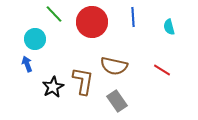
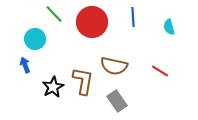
blue arrow: moved 2 px left, 1 px down
red line: moved 2 px left, 1 px down
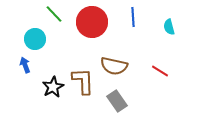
brown L-shape: rotated 12 degrees counterclockwise
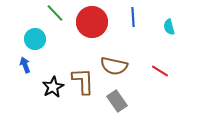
green line: moved 1 px right, 1 px up
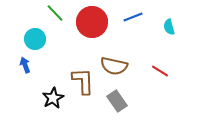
blue line: rotated 72 degrees clockwise
black star: moved 11 px down
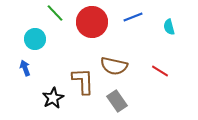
blue arrow: moved 3 px down
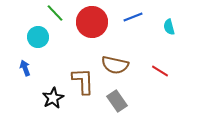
cyan circle: moved 3 px right, 2 px up
brown semicircle: moved 1 px right, 1 px up
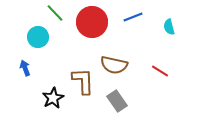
brown semicircle: moved 1 px left
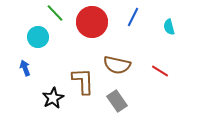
blue line: rotated 42 degrees counterclockwise
brown semicircle: moved 3 px right
